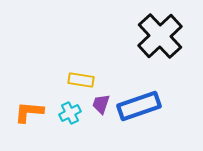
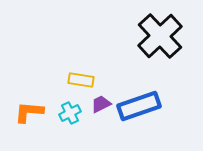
purple trapezoid: rotated 45 degrees clockwise
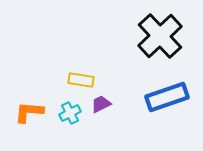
blue rectangle: moved 28 px right, 9 px up
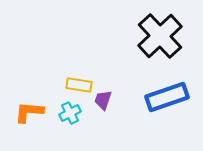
yellow rectangle: moved 2 px left, 5 px down
purple trapezoid: moved 2 px right, 4 px up; rotated 45 degrees counterclockwise
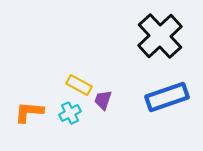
yellow rectangle: rotated 20 degrees clockwise
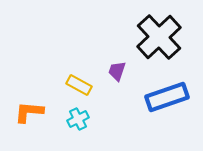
black cross: moved 1 px left, 1 px down
purple trapezoid: moved 14 px right, 29 px up
cyan cross: moved 8 px right, 6 px down
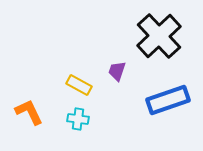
black cross: moved 1 px up
blue rectangle: moved 1 px right, 3 px down
orange L-shape: rotated 60 degrees clockwise
cyan cross: rotated 35 degrees clockwise
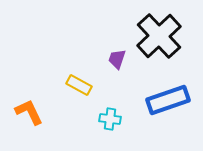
purple trapezoid: moved 12 px up
cyan cross: moved 32 px right
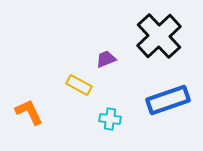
purple trapezoid: moved 11 px left; rotated 50 degrees clockwise
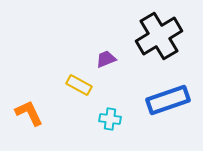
black cross: rotated 12 degrees clockwise
orange L-shape: moved 1 px down
